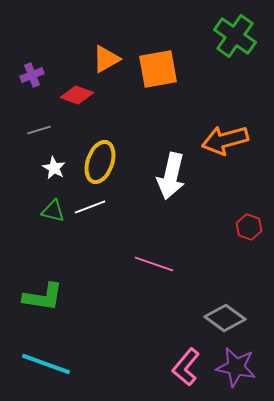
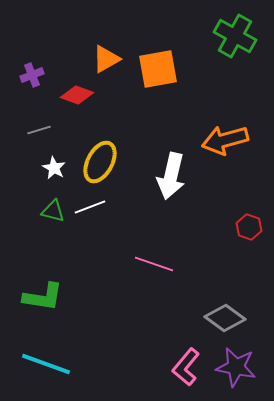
green cross: rotated 6 degrees counterclockwise
yellow ellipse: rotated 9 degrees clockwise
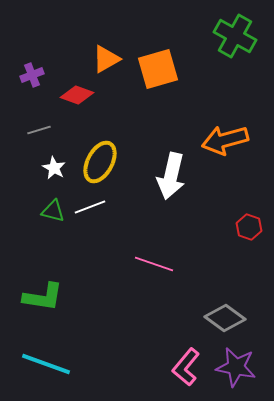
orange square: rotated 6 degrees counterclockwise
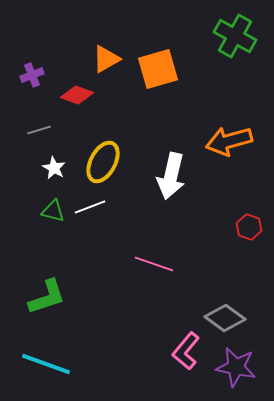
orange arrow: moved 4 px right, 1 px down
yellow ellipse: moved 3 px right
green L-shape: moved 4 px right; rotated 27 degrees counterclockwise
pink L-shape: moved 16 px up
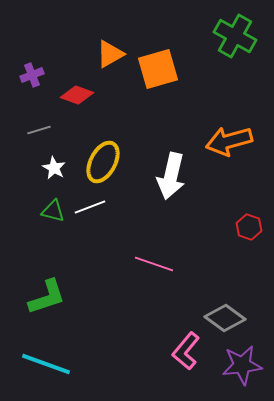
orange triangle: moved 4 px right, 5 px up
purple star: moved 6 px right, 2 px up; rotated 18 degrees counterclockwise
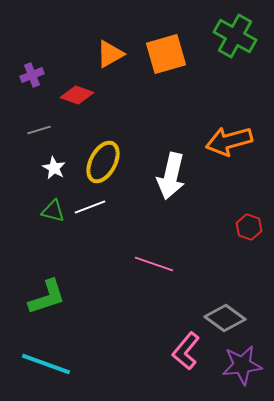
orange square: moved 8 px right, 15 px up
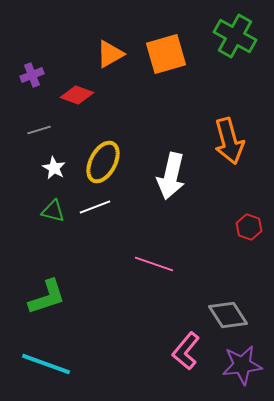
orange arrow: rotated 90 degrees counterclockwise
white line: moved 5 px right
gray diamond: moved 3 px right, 3 px up; rotated 21 degrees clockwise
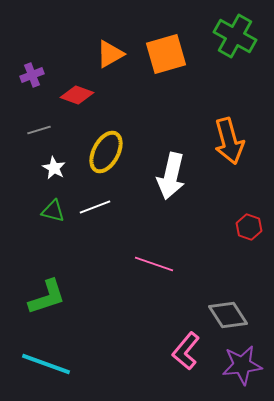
yellow ellipse: moved 3 px right, 10 px up
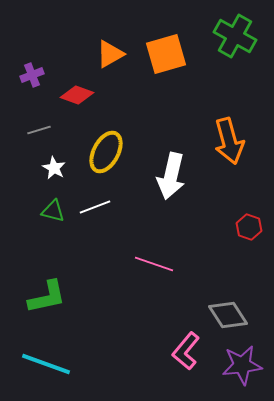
green L-shape: rotated 6 degrees clockwise
